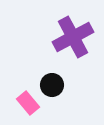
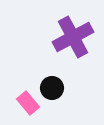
black circle: moved 3 px down
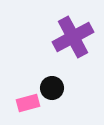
pink rectangle: rotated 65 degrees counterclockwise
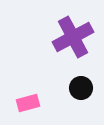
black circle: moved 29 px right
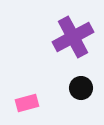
pink rectangle: moved 1 px left
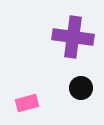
purple cross: rotated 36 degrees clockwise
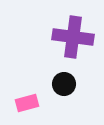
black circle: moved 17 px left, 4 px up
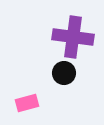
black circle: moved 11 px up
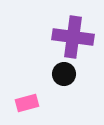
black circle: moved 1 px down
